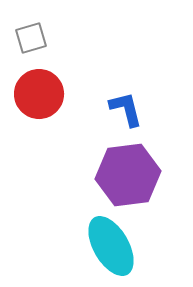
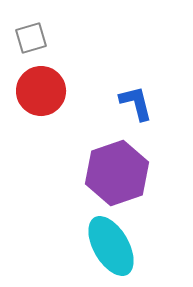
red circle: moved 2 px right, 3 px up
blue L-shape: moved 10 px right, 6 px up
purple hexagon: moved 11 px left, 2 px up; rotated 12 degrees counterclockwise
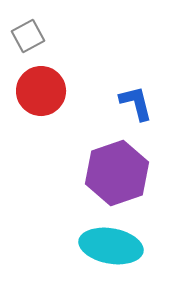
gray square: moved 3 px left, 2 px up; rotated 12 degrees counterclockwise
cyan ellipse: rotated 50 degrees counterclockwise
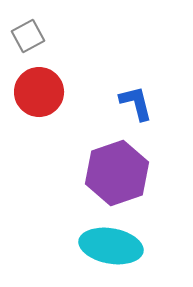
red circle: moved 2 px left, 1 px down
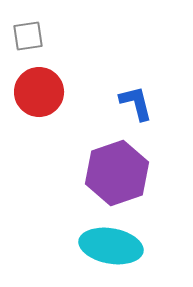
gray square: rotated 20 degrees clockwise
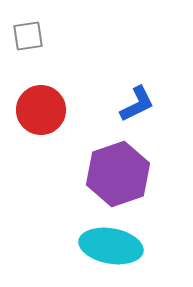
red circle: moved 2 px right, 18 px down
blue L-shape: moved 1 px right, 1 px down; rotated 78 degrees clockwise
purple hexagon: moved 1 px right, 1 px down
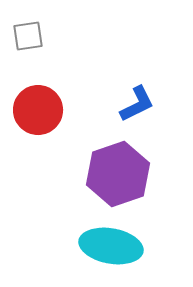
red circle: moved 3 px left
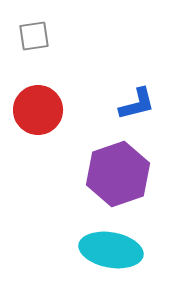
gray square: moved 6 px right
blue L-shape: rotated 12 degrees clockwise
cyan ellipse: moved 4 px down
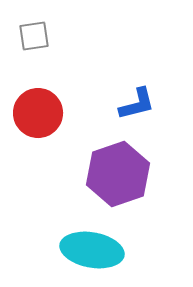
red circle: moved 3 px down
cyan ellipse: moved 19 px left
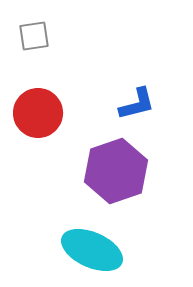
purple hexagon: moved 2 px left, 3 px up
cyan ellipse: rotated 14 degrees clockwise
